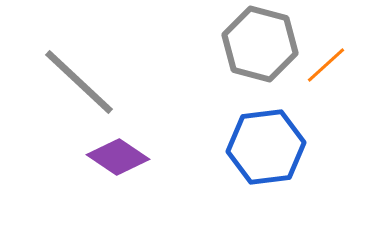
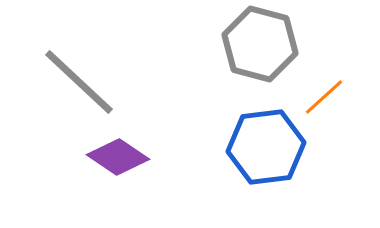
orange line: moved 2 px left, 32 px down
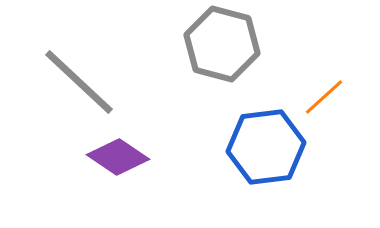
gray hexagon: moved 38 px left
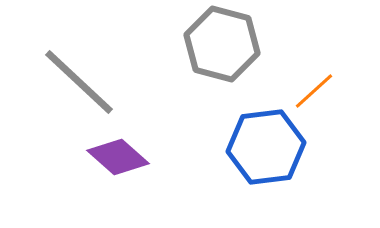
orange line: moved 10 px left, 6 px up
purple diamond: rotated 8 degrees clockwise
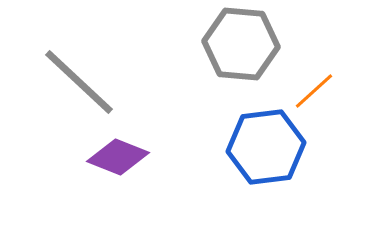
gray hexagon: moved 19 px right; rotated 10 degrees counterclockwise
purple diamond: rotated 20 degrees counterclockwise
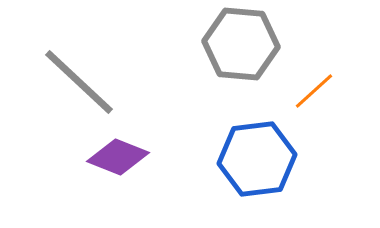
blue hexagon: moved 9 px left, 12 px down
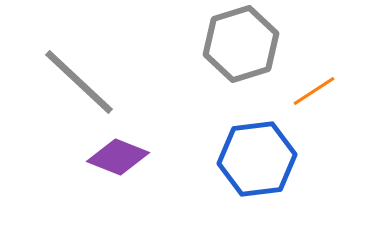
gray hexagon: rotated 22 degrees counterclockwise
orange line: rotated 9 degrees clockwise
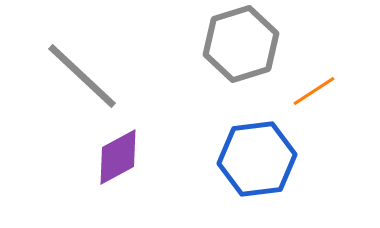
gray line: moved 3 px right, 6 px up
purple diamond: rotated 50 degrees counterclockwise
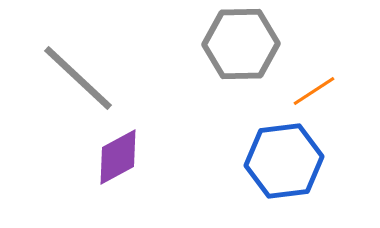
gray hexagon: rotated 16 degrees clockwise
gray line: moved 4 px left, 2 px down
blue hexagon: moved 27 px right, 2 px down
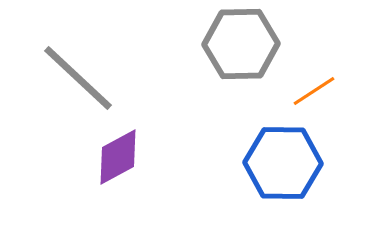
blue hexagon: moved 1 px left, 2 px down; rotated 8 degrees clockwise
